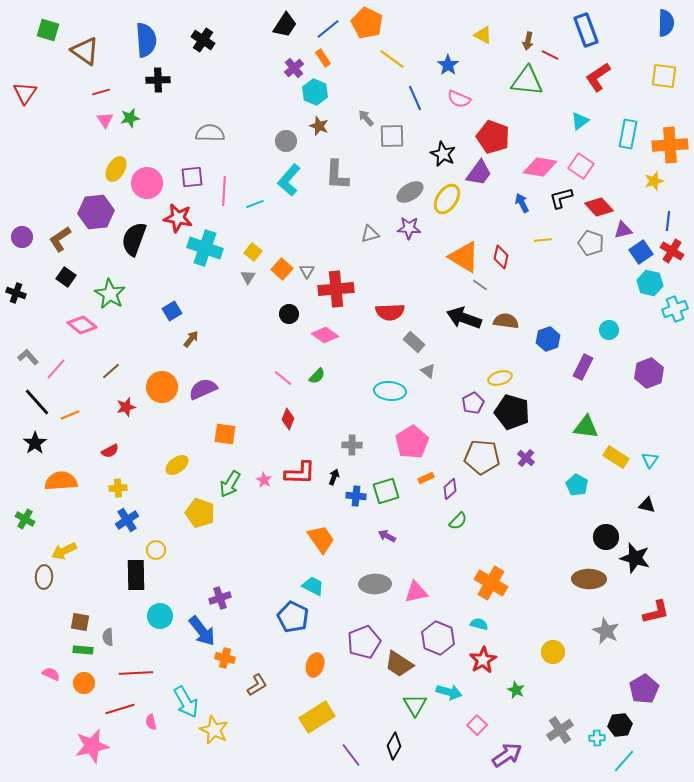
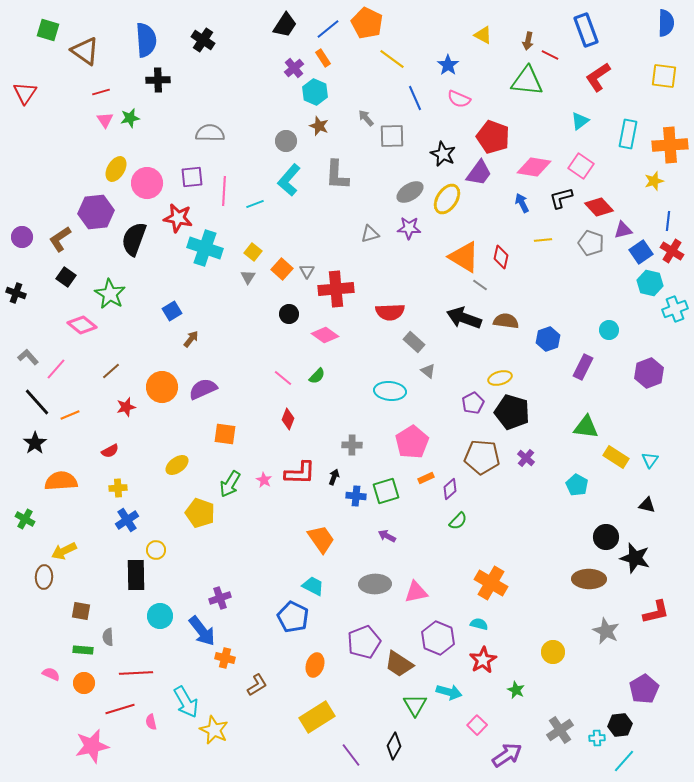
pink diamond at (540, 167): moved 6 px left
brown square at (80, 622): moved 1 px right, 11 px up
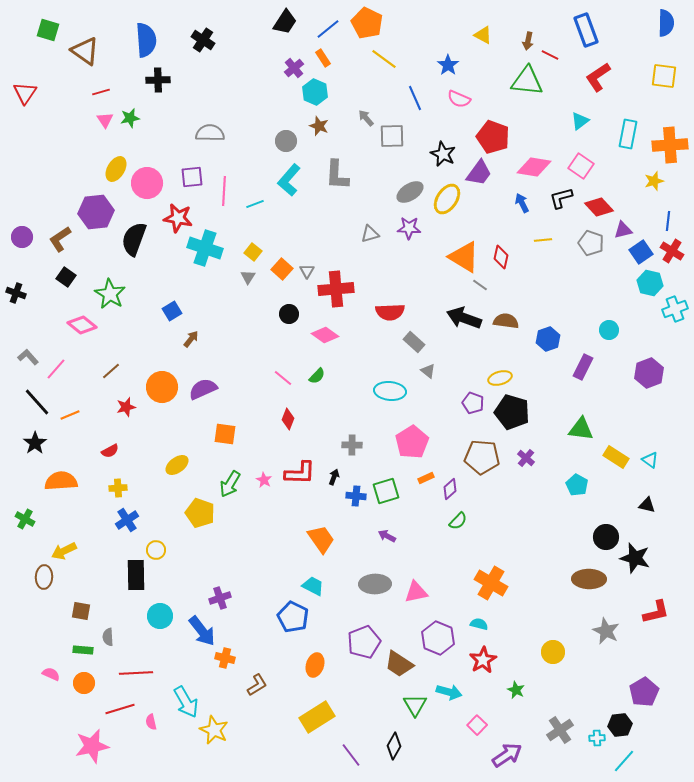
black trapezoid at (285, 25): moved 3 px up
yellow line at (392, 59): moved 8 px left
purple pentagon at (473, 403): rotated 25 degrees counterclockwise
green triangle at (586, 427): moved 5 px left, 2 px down
cyan triangle at (650, 460): rotated 30 degrees counterclockwise
purple pentagon at (644, 689): moved 3 px down
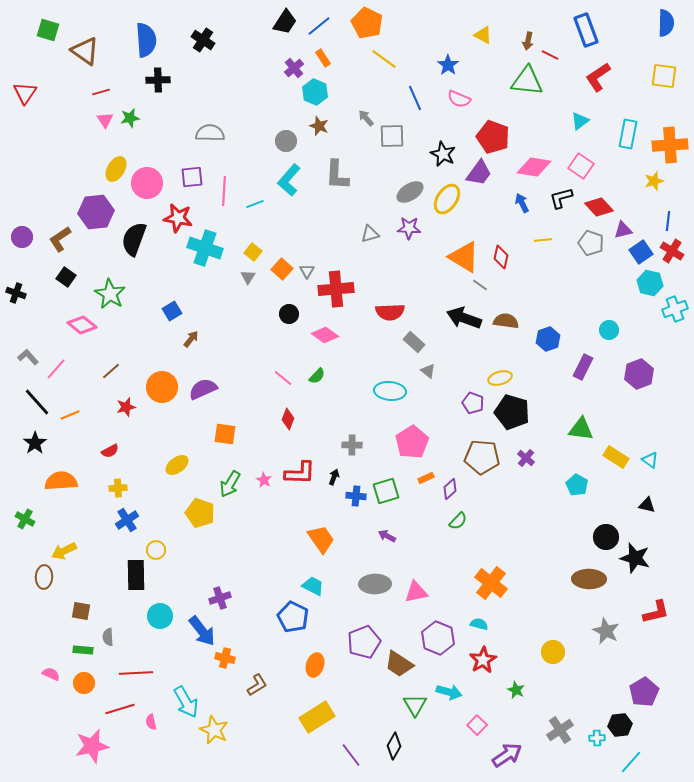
blue line at (328, 29): moved 9 px left, 3 px up
purple hexagon at (649, 373): moved 10 px left, 1 px down
orange cross at (491, 583): rotated 8 degrees clockwise
cyan line at (624, 761): moved 7 px right, 1 px down
